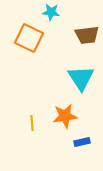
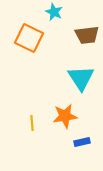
cyan star: moved 3 px right; rotated 18 degrees clockwise
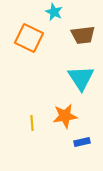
brown trapezoid: moved 4 px left
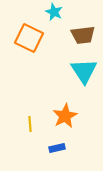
cyan triangle: moved 3 px right, 7 px up
orange star: rotated 20 degrees counterclockwise
yellow line: moved 2 px left, 1 px down
blue rectangle: moved 25 px left, 6 px down
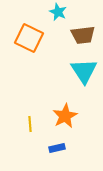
cyan star: moved 4 px right
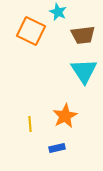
orange square: moved 2 px right, 7 px up
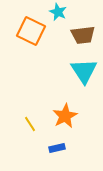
yellow line: rotated 28 degrees counterclockwise
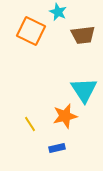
cyan triangle: moved 19 px down
orange star: rotated 15 degrees clockwise
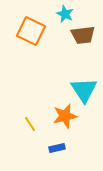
cyan star: moved 7 px right, 2 px down
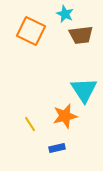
brown trapezoid: moved 2 px left
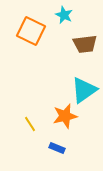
cyan star: moved 1 px left, 1 px down
brown trapezoid: moved 4 px right, 9 px down
cyan triangle: rotated 28 degrees clockwise
blue rectangle: rotated 35 degrees clockwise
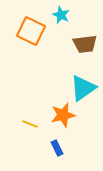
cyan star: moved 3 px left
cyan triangle: moved 1 px left, 2 px up
orange star: moved 2 px left, 1 px up
yellow line: rotated 35 degrees counterclockwise
blue rectangle: rotated 42 degrees clockwise
